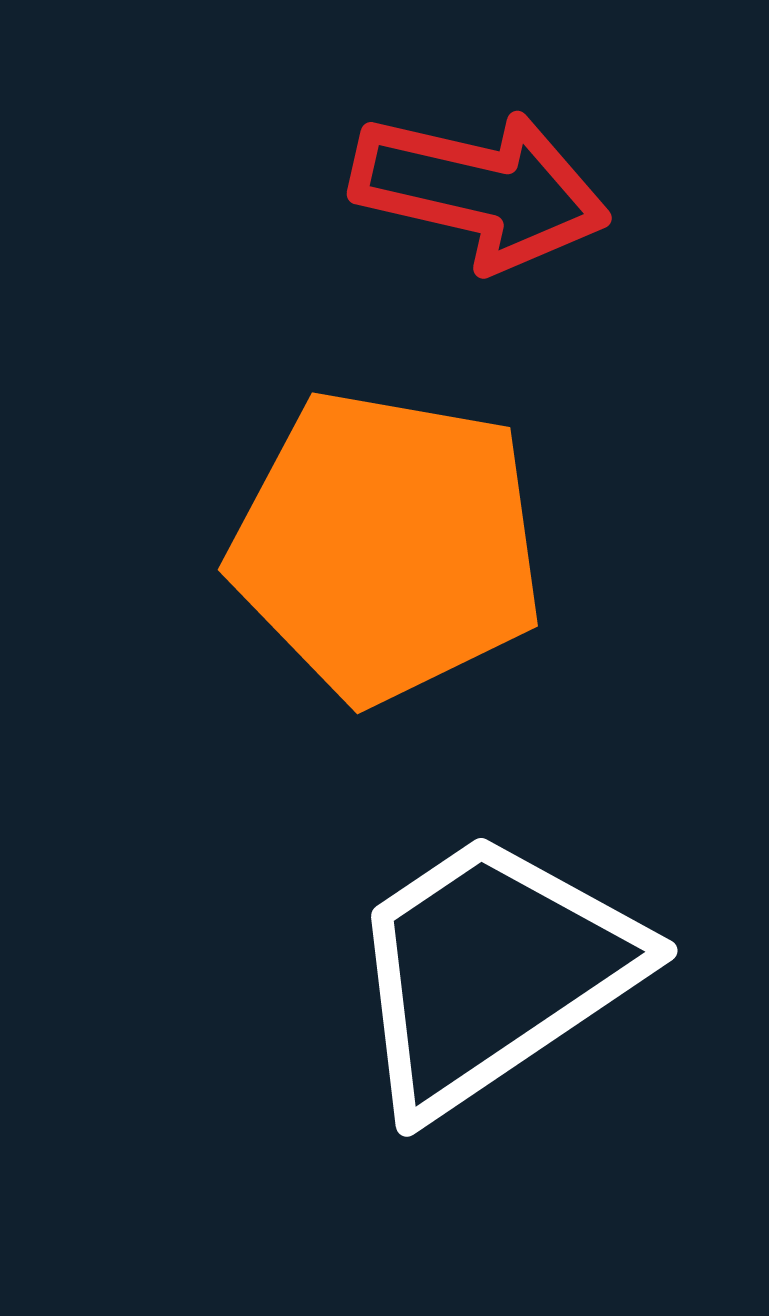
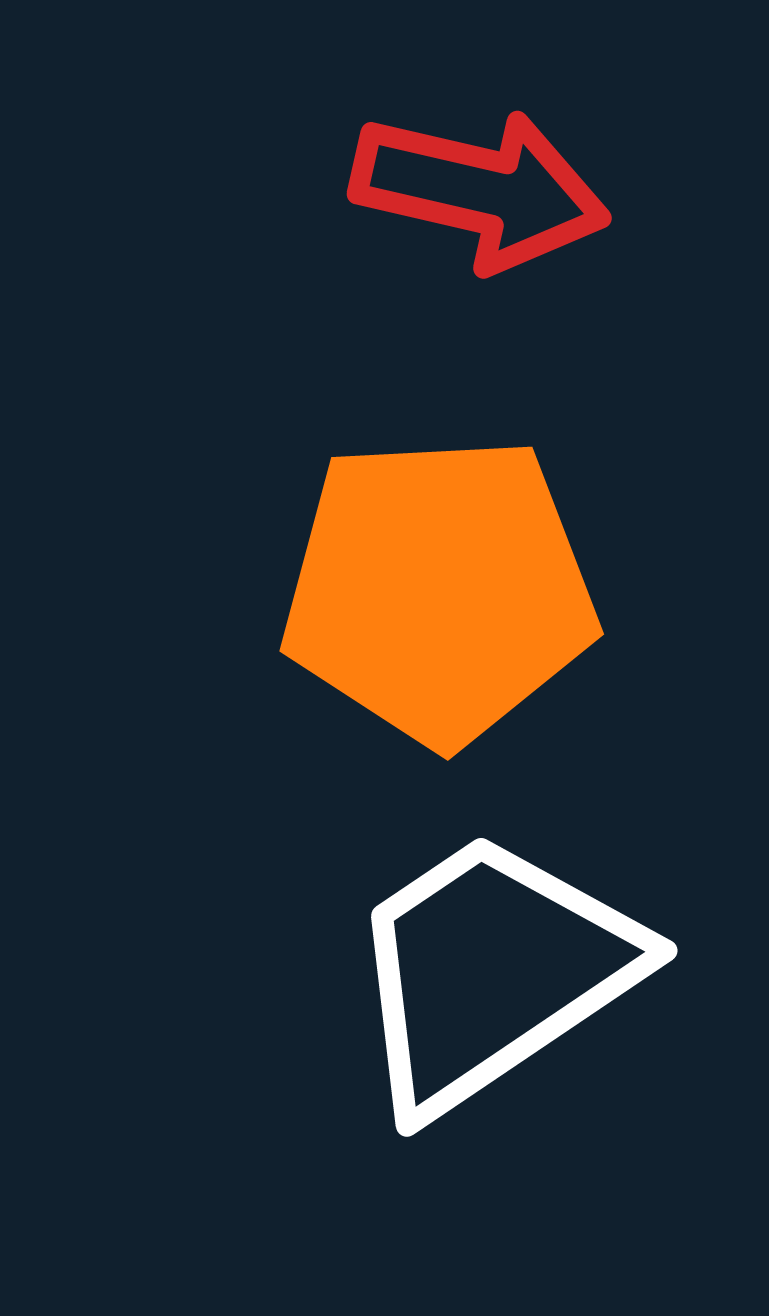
orange pentagon: moved 52 px right, 44 px down; rotated 13 degrees counterclockwise
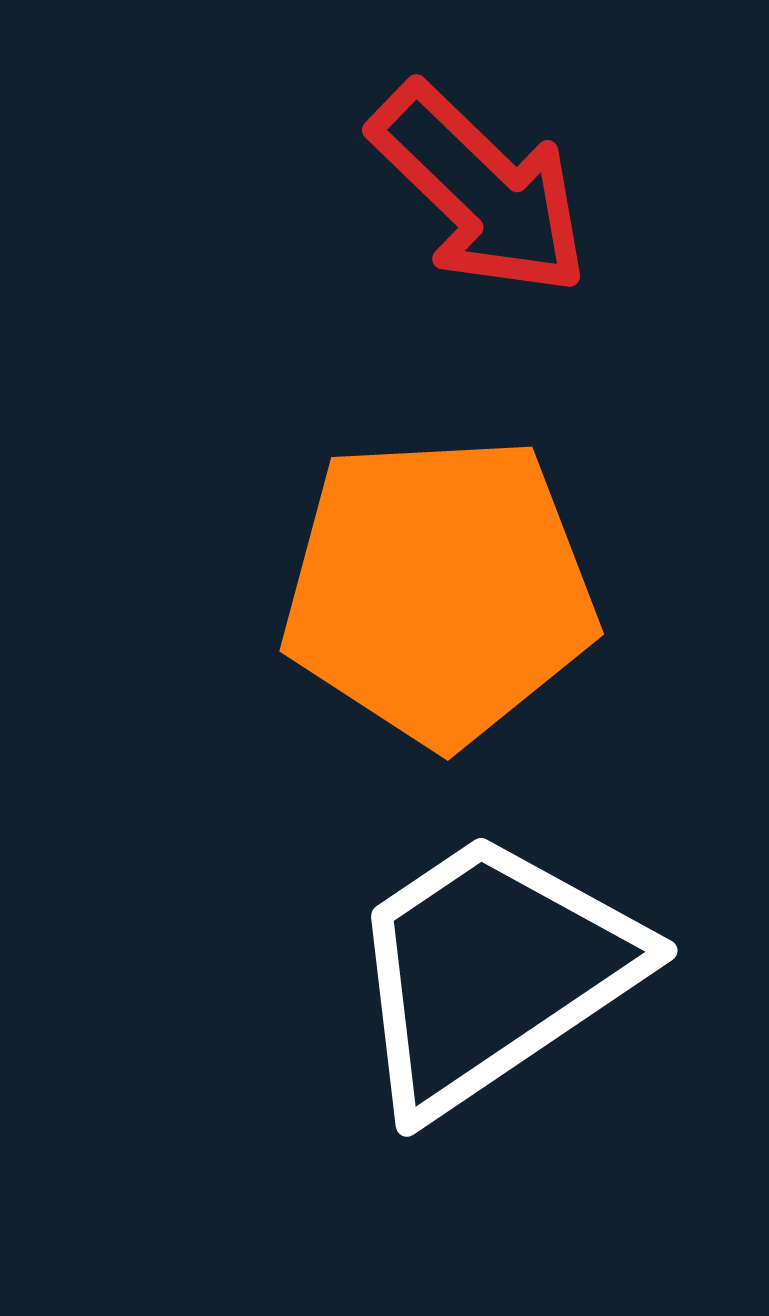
red arrow: rotated 31 degrees clockwise
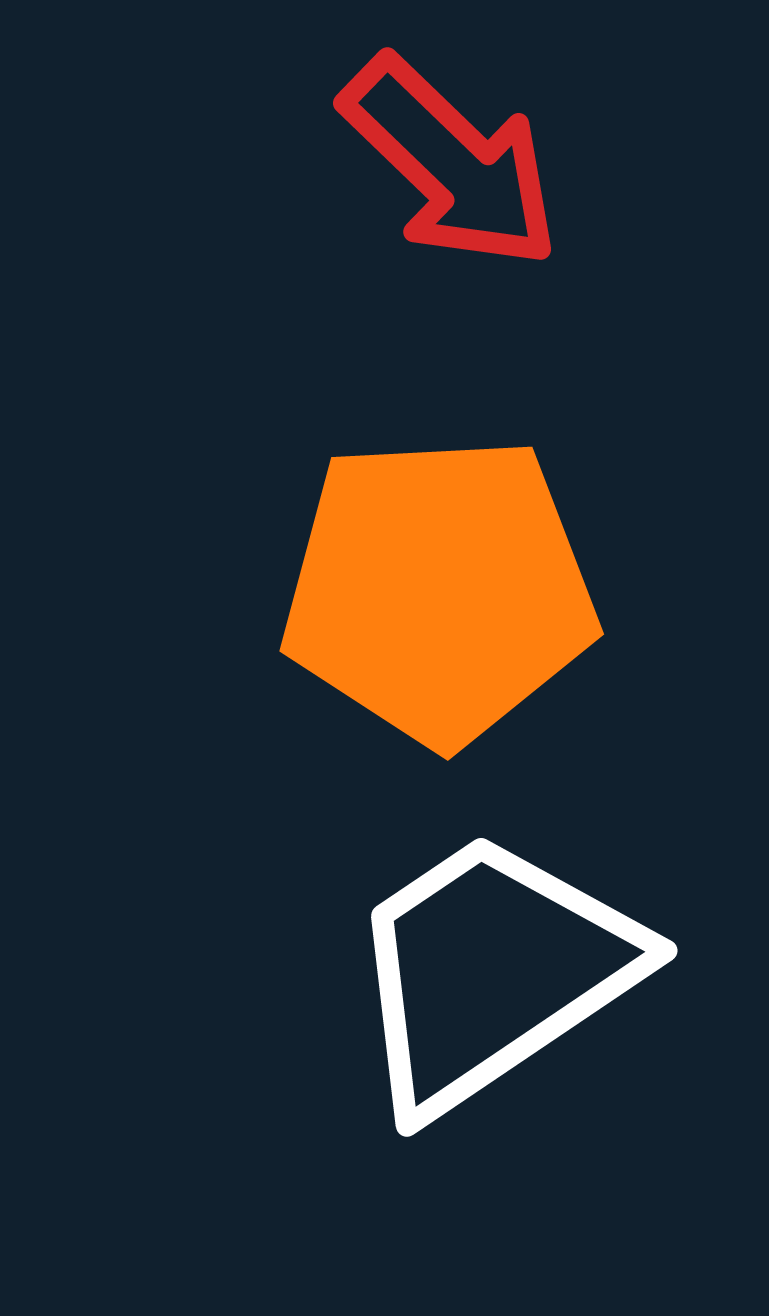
red arrow: moved 29 px left, 27 px up
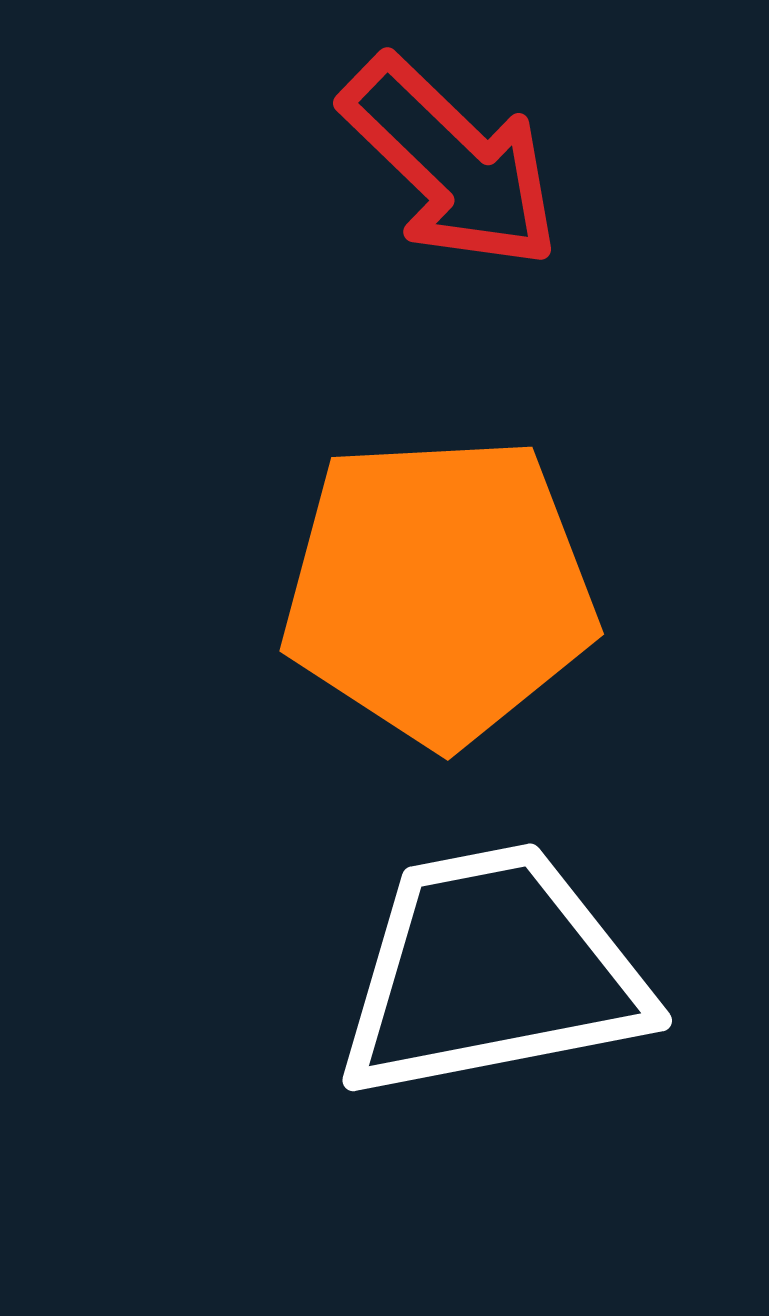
white trapezoid: rotated 23 degrees clockwise
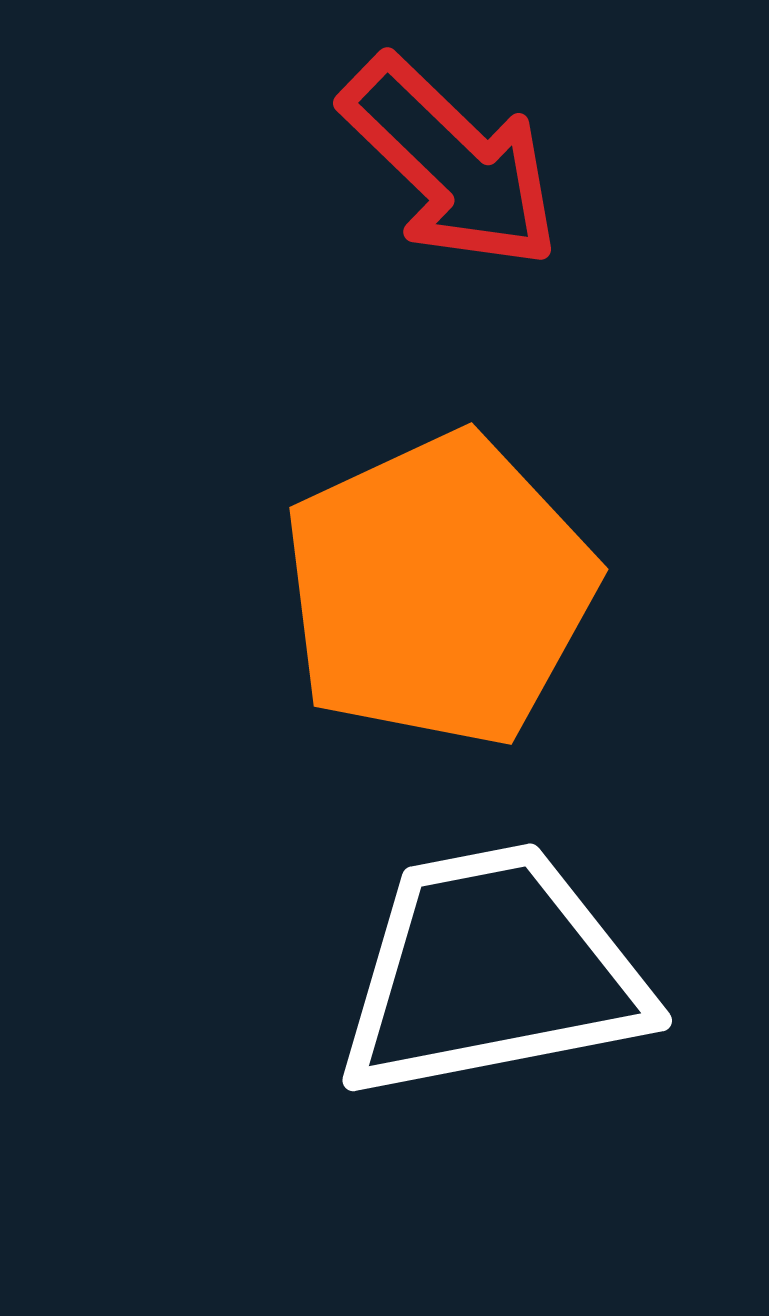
orange pentagon: rotated 22 degrees counterclockwise
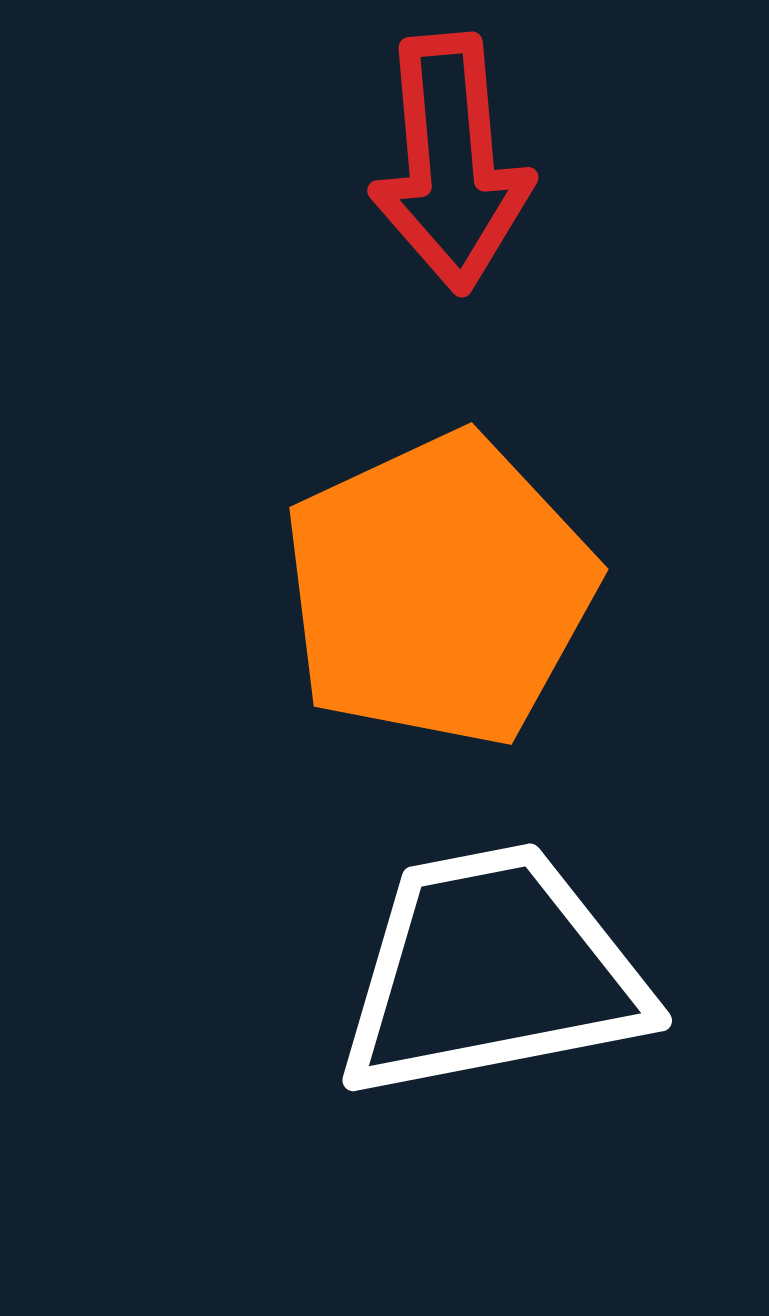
red arrow: rotated 41 degrees clockwise
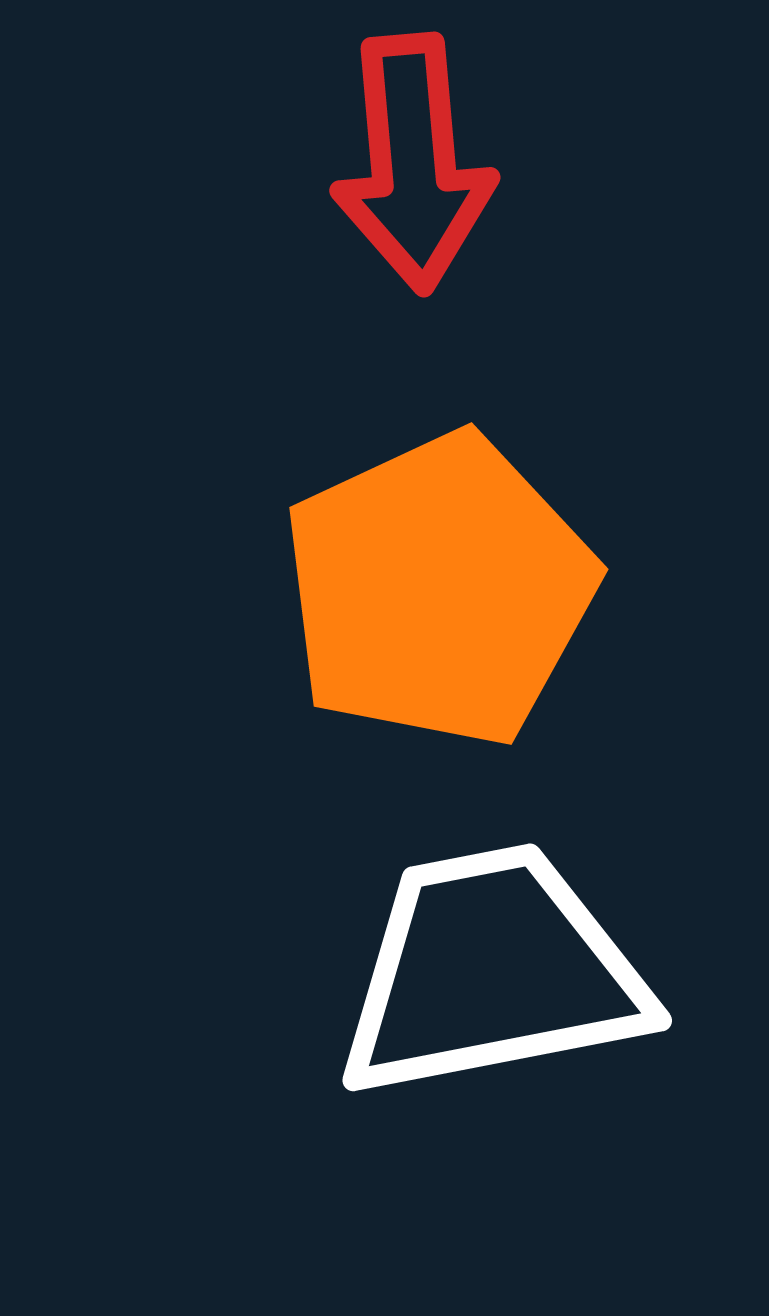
red arrow: moved 38 px left
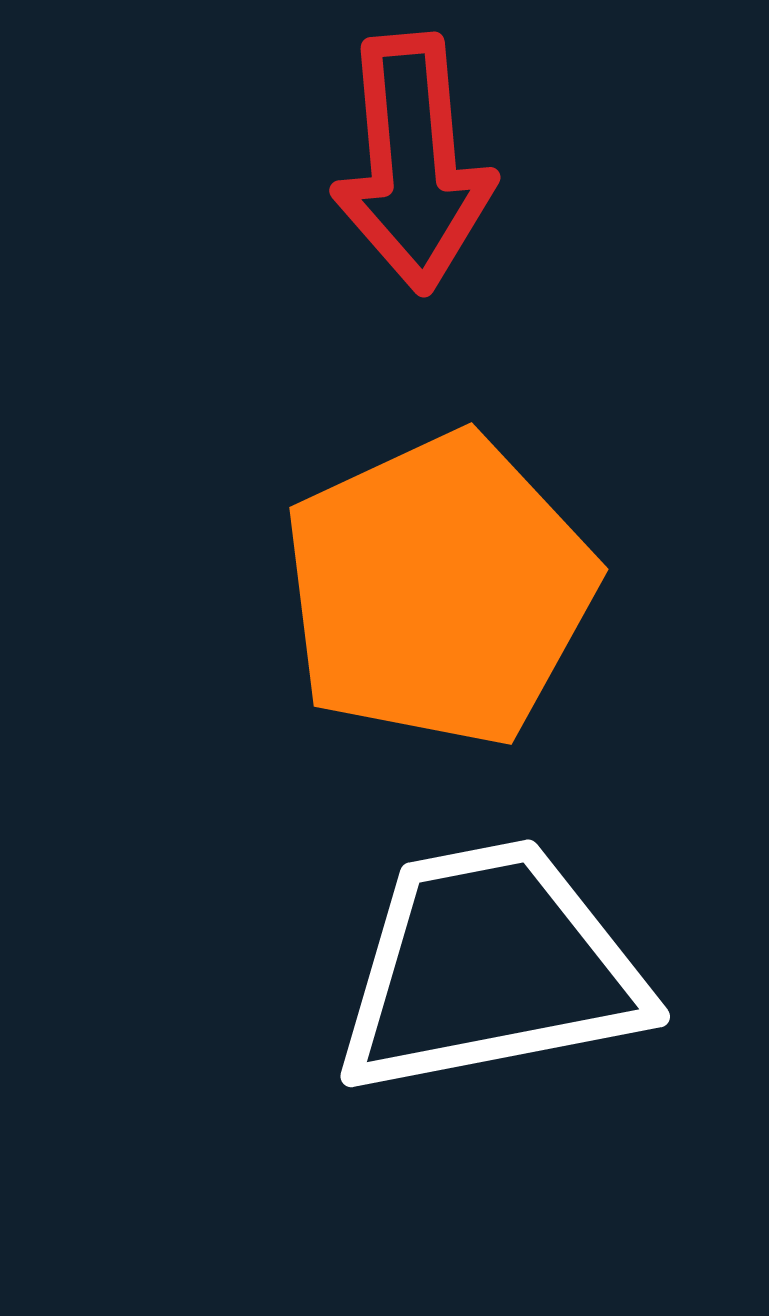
white trapezoid: moved 2 px left, 4 px up
